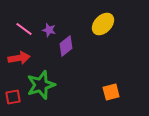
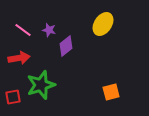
yellow ellipse: rotated 10 degrees counterclockwise
pink line: moved 1 px left, 1 px down
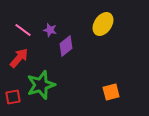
purple star: moved 1 px right
red arrow: rotated 40 degrees counterclockwise
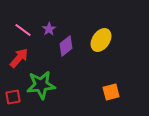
yellow ellipse: moved 2 px left, 16 px down
purple star: moved 1 px left, 1 px up; rotated 24 degrees clockwise
green star: rotated 12 degrees clockwise
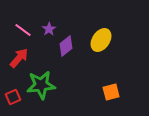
red square: rotated 14 degrees counterclockwise
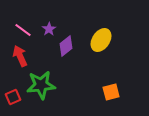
red arrow: moved 1 px right, 2 px up; rotated 65 degrees counterclockwise
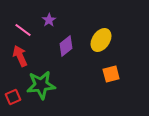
purple star: moved 9 px up
orange square: moved 18 px up
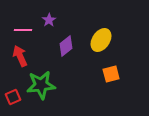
pink line: rotated 36 degrees counterclockwise
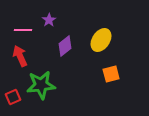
purple diamond: moved 1 px left
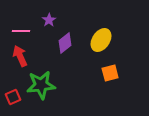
pink line: moved 2 px left, 1 px down
purple diamond: moved 3 px up
orange square: moved 1 px left, 1 px up
